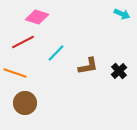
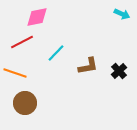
pink diamond: rotated 30 degrees counterclockwise
red line: moved 1 px left
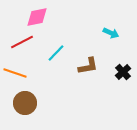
cyan arrow: moved 11 px left, 19 px down
black cross: moved 4 px right, 1 px down
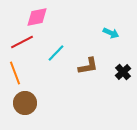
orange line: rotated 50 degrees clockwise
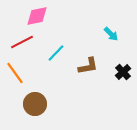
pink diamond: moved 1 px up
cyan arrow: moved 1 px down; rotated 21 degrees clockwise
orange line: rotated 15 degrees counterclockwise
brown circle: moved 10 px right, 1 px down
